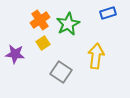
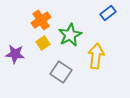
blue rectangle: rotated 21 degrees counterclockwise
orange cross: moved 1 px right
green star: moved 2 px right, 11 px down
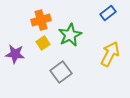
orange cross: rotated 18 degrees clockwise
yellow arrow: moved 14 px right, 2 px up; rotated 20 degrees clockwise
gray square: rotated 20 degrees clockwise
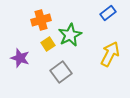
yellow square: moved 5 px right, 1 px down
purple star: moved 5 px right, 4 px down; rotated 12 degrees clockwise
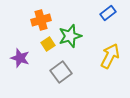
green star: moved 1 px down; rotated 10 degrees clockwise
yellow arrow: moved 2 px down
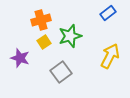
yellow square: moved 4 px left, 2 px up
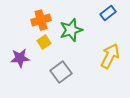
green star: moved 1 px right, 6 px up
purple star: rotated 24 degrees counterclockwise
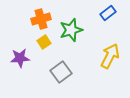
orange cross: moved 1 px up
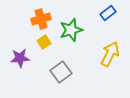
yellow arrow: moved 2 px up
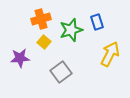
blue rectangle: moved 11 px left, 9 px down; rotated 70 degrees counterclockwise
yellow square: rotated 16 degrees counterclockwise
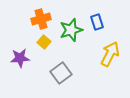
gray square: moved 1 px down
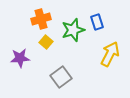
green star: moved 2 px right
yellow square: moved 2 px right
gray square: moved 4 px down
